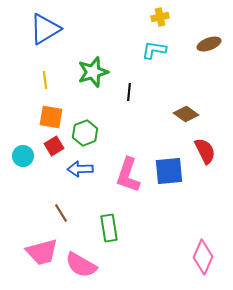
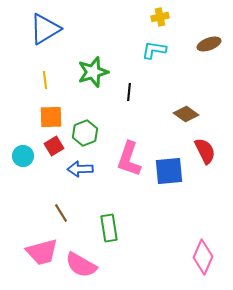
orange square: rotated 10 degrees counterclockwise
pink L-shape: moved 1 px right, 16 px up
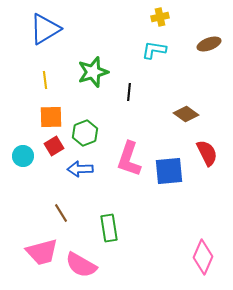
red semicircle: moved 2 px right, 2 px down
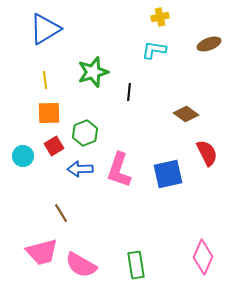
orange square: moved 2 px left, 4 px up
pink L-shape: moved 10 px left, 11 px down
blue square: moved 1 px left, 3 px down; rotated 8 degrees counterclockwise
green rectangle: moved 27 px right, 37 px down
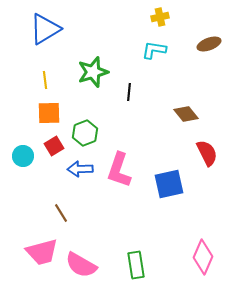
brown diamond: rotated 15 degrees clockwise
blue square: moved 1 px right, 10 px down
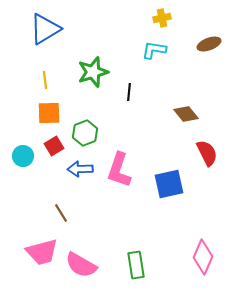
yellow cross: moved 2 px right, 1 px down
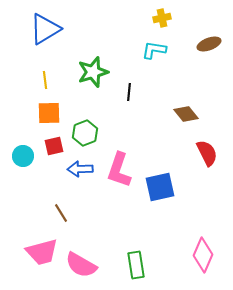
red square: rotated 18 degrees clockwise
blue square: moved 9 px left, 3 px down
pink diamond: moved 2 px up
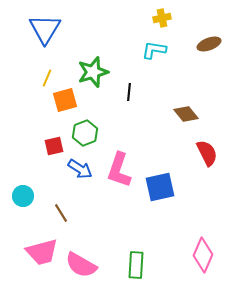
blue triangle: rotated 28 degrees counterclockwise
yellow line: moved 2 px right, 2 px up; rotated 30 degrees clockwise
orange square: moved 16 px right, 13 px up; rotated 15 degrees counterclockwise
cyan circle: moved 40 px down
blue arrow: rotated 145 degrees counterclockwise
green rectangle: rotated 12 degrees clockwise
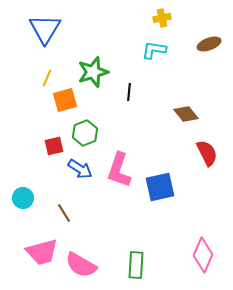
cyan circle: moved 2 px down
brown line: moved 3 px right
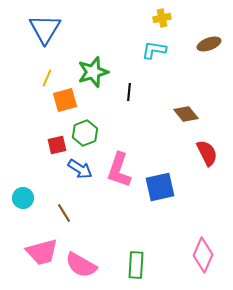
red square: moved 3 px right, 1 px up
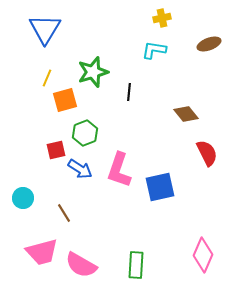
red square: moved 1 px left, 5 px down
